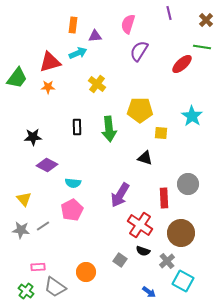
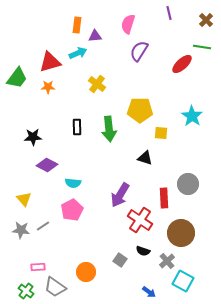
orange rectangle: moved 4 px right
red cross: moved 5 px up
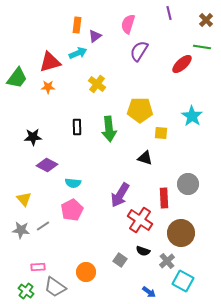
purple triangle: rotated 32 degrees counterclockwise
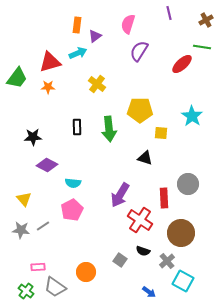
brown cross: rotated 16 degrees clockwise
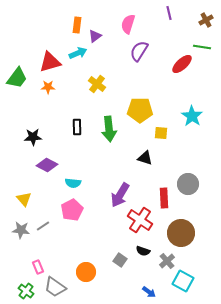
pink rectangle: rotated 72 degrees clockwise
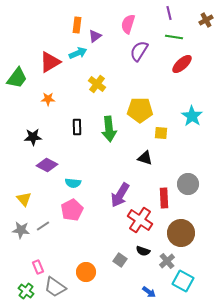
green line: moved 28 px left, 10 px up
red triangle: rotated 15 degrees counterclockwise
orange star: moved 12 px down
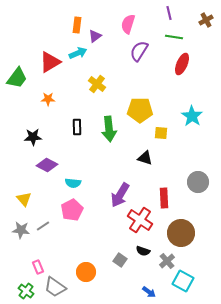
red ellipse: rotated 25 degrees counterclockwise
gray circle: moved 10 px right, 2 px up
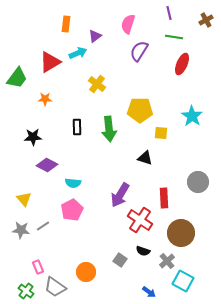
orange rectangle: moved 11 px left, 1 px up
orange star: moved 3 px left
